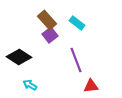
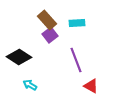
cyan rectangle: rotated 42 degrees counterclockwise
red triangle: rotated 35 degrees clockwise
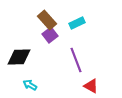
cyan rectangle: rotated 21 degrees counterclockwise
black diamond: rotated 35 degrees counterclockwise
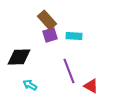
cyan rectangle: moved 3 px left, 13 px down; rotated 28 degrees clockwise
purple square: rotated 21 degrees clockwise
purple line: moved 7 px left, 11 px down
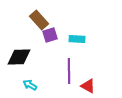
brown rectangle: moved 8 px left
cyan rectangle: moved 3 px right, 3 px down
purple line: rotated 20 degrees clockwise
red triangle: moved 3 px left
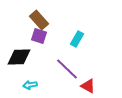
purple square: moved 11 px left, 1 px down; rotated 35 degrees clockwise
cyan rectangle: rotated 63 degrees counterclockwise
purple line: moved 2 px left, 2 px up; rotated 45 degrees counterclockwise
cyan arrow: rotated 40 degrees counterclockwise
